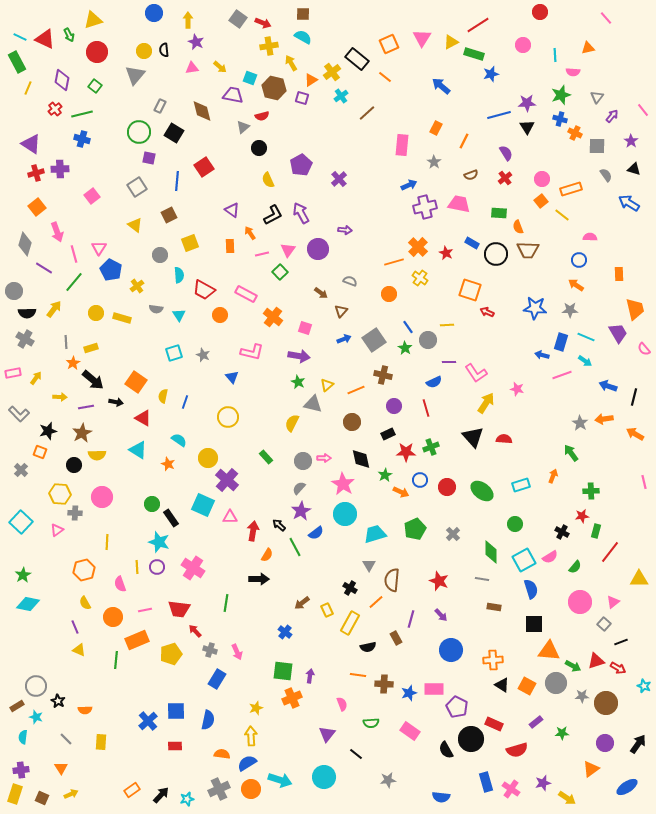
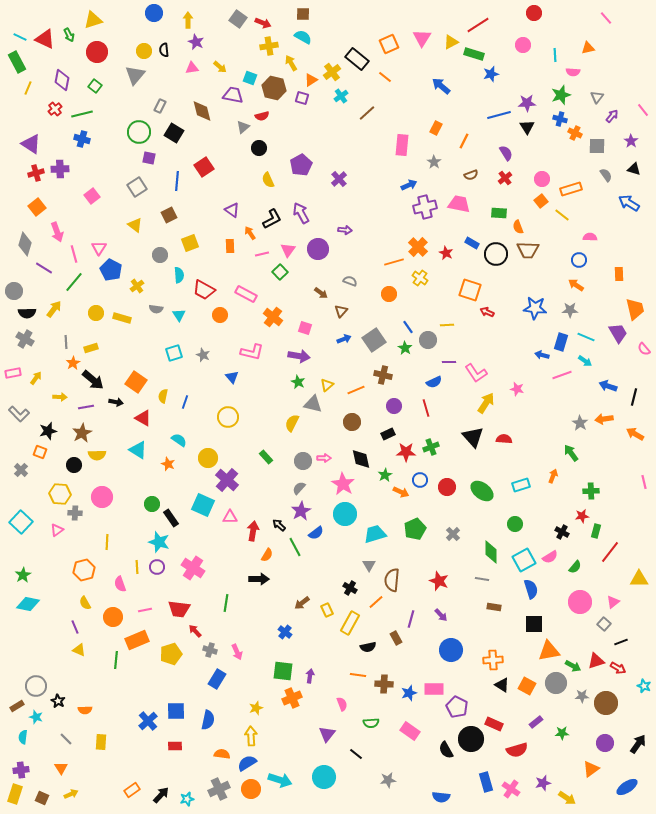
red circle at (540, 12): moved 6 px left, 1 px down
black L-shape at (273, 215): moved 1 px left, 4 px down
orange triangle at (549, 651): rotated 15 degrees counterclockwise
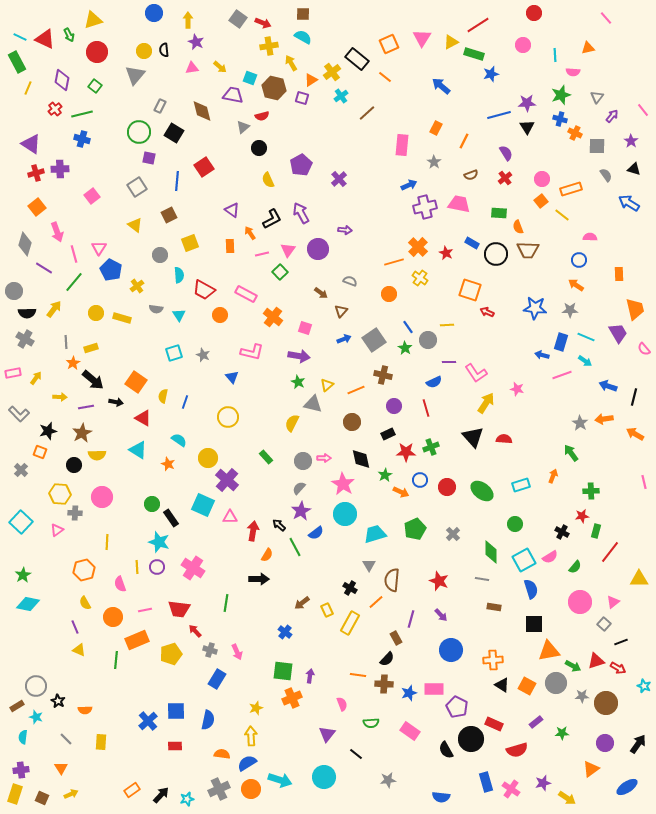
black semicircle at (368, 647): moved 19 px right, 12 px down; rotated 35 degrees counterclockwise
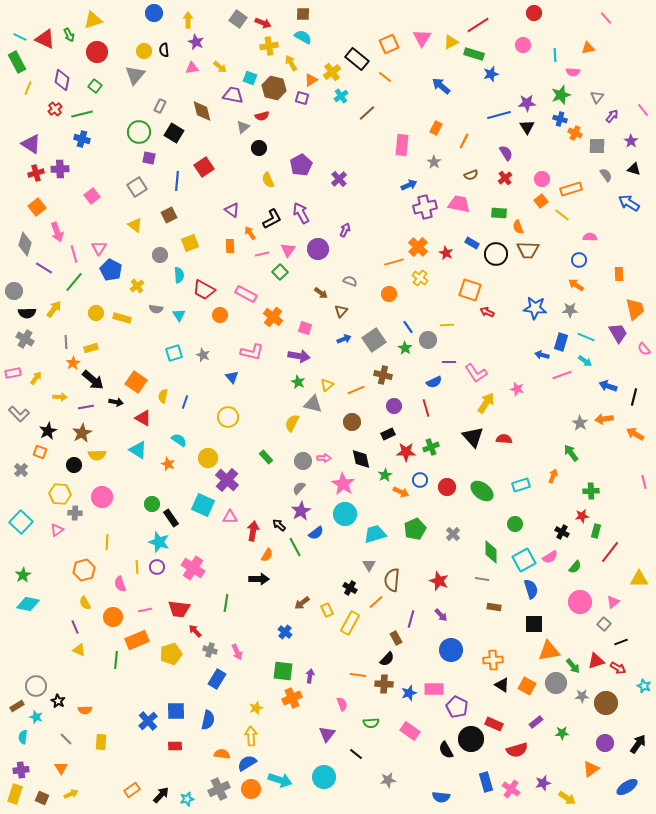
purple arrow at (345, 230): rotated 72 degrees counterclockwise
black star at (48, 431): rotated 12 degrees counterclockwise
green arrow at (573, 666): rotated 21 degrees clockwise
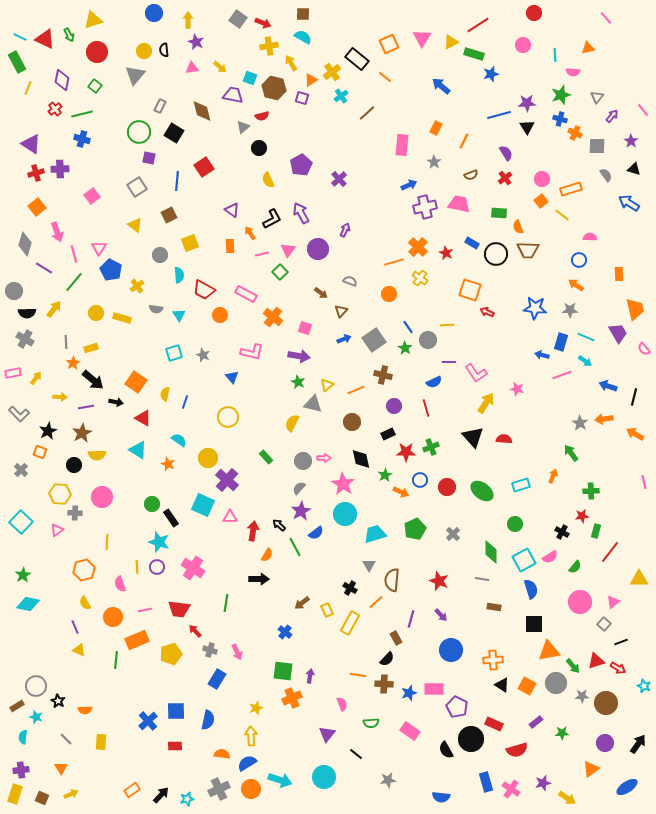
yellow semicircle at (163, 396): moved 2 px right, 2 px up
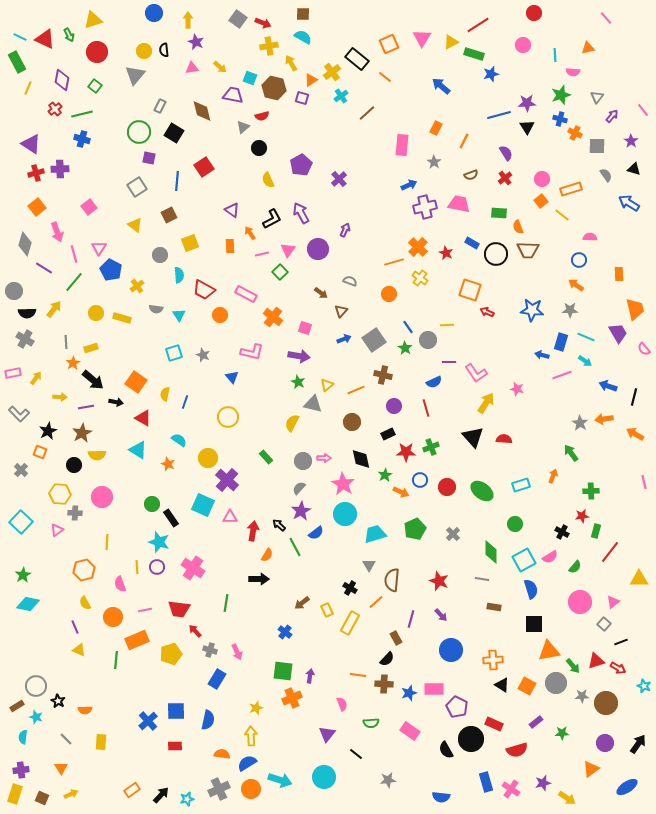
pink square at (92, 196): moved 3 px left, 11 px down
blue star at (535, 308): moved 3 px left, 2 px down
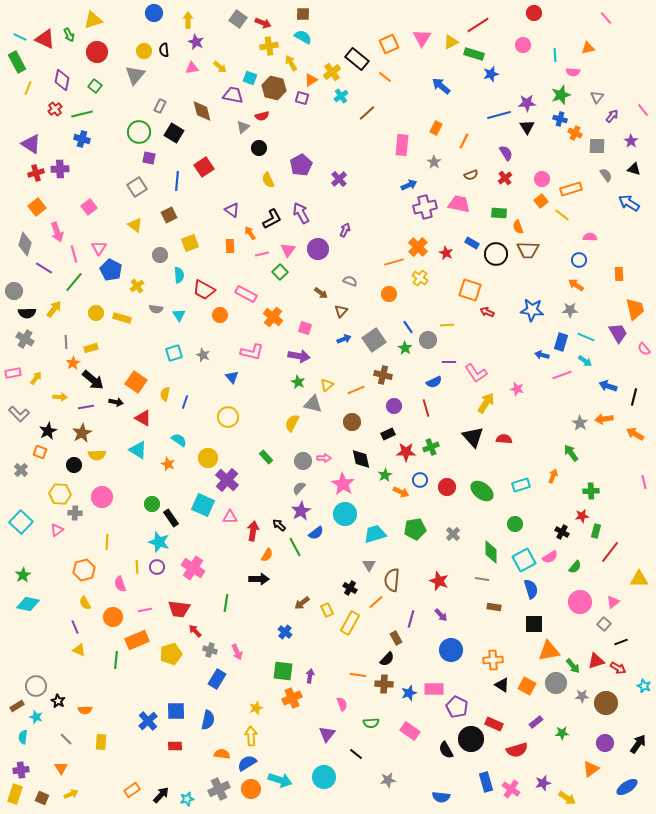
green pentagon at (415, 529): rotated 15 degrees clockwise
